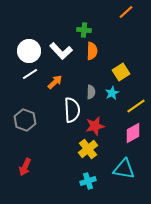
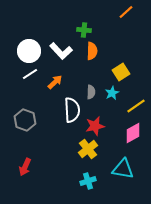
cyan triangle: moved 1 px left
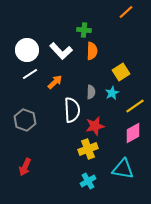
white circle: moved 2 px left, 1 px up
yellow line: moved 1 px left
yellow cross: rotated 18 degrees clockwise
cyan cross: rotated 14 degrees counterclockwise
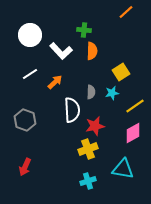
white circle: moved 3 px right, 15 px up
cyan star: rotated 16 degrees clockwise
cyan cross: rotated 14 degrees clockwise
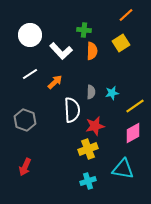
orange line: moved 3 px down
yellow square: moved 29 px up
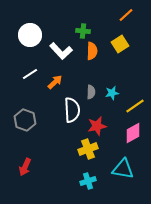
green cross: moved 1 px left, 1 px down
yellow square: moved 1 px left, 1 px down
red star: moved 2 px right
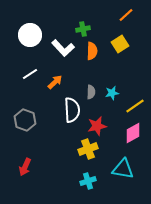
green cross: moved 2 px up; rotated 16 degrees counterclockwise
white L-shape: moved 2 px right, 3 px up
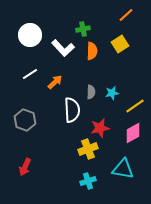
red star: moved 3 px right, 2 px down
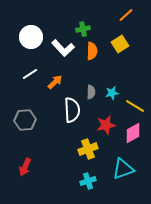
white circle: moved 1 px right, 2 px down
yellow line: rotated 66 degrees clockwise
gray hexagon: rotated 25 degrees counterclockwise
red star: moved 6 px right, 3 px up
cyan triangle: rotated 30 degrees counterclockwise
